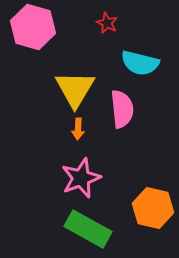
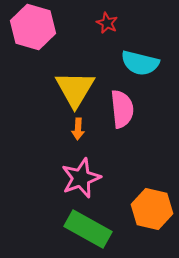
orange hexagon: moved 1 px left, 1 px down
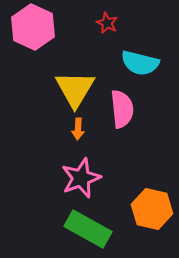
pink hexagon: rotated 9 degrees clockwise
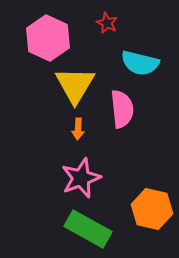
pink hexagon: moved 15 px right, 11 px down
yellow triangle: moved 4 px up
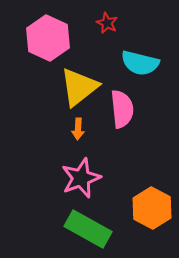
yellow triangle: moved 4 px right, 2 px down; rotated 21 degrees clockwise
orange hexagon: moved 1 px up; rotated 15 degrees clockwise
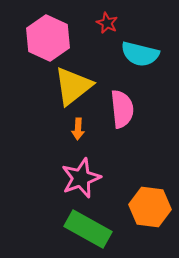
cyan semicircle: moved 9 px up
yellow triangle: moved 6 px left, 1 px up
orange hexagon: moved 2 px left, 1 px up; rotated 21 degrees counterclockwise
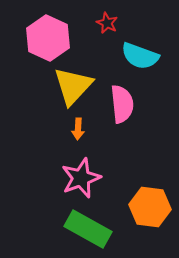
cyan semicircle: moved 2 px down; rotated 6 degrees clockwise
yellow triangle: rotated 9 degrees counterclockwise
pink semicircle: moved 5 px up
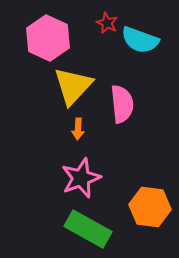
cyan semicircle: moved 16 px up
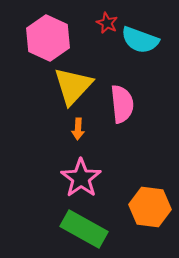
pink star: rotated 15 degrees counterclockwise
green rectangle: moved 4 px left
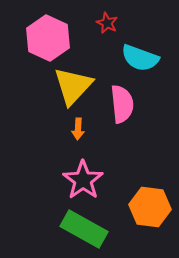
cyan semicircle: moved 18 px down
pink star: moved 2 px right, 2 px down
